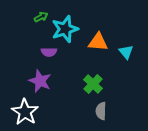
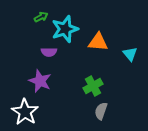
cyan triangle: moved 4 px right, 2 px down
green cross: moved 2 px down; rotated 18 degrees clockwise
gray semicircle: rotated 18 degrees clockwise
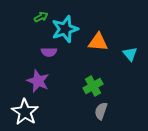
purple star: moved 2 px left
